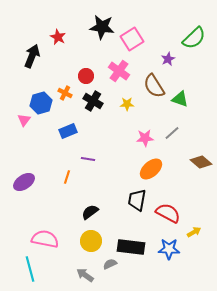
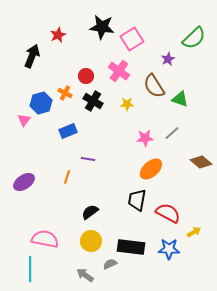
red star: moved 2 px up; rotated 21 degrees clockwise
cyan line: rotated 15 degrees clockwise
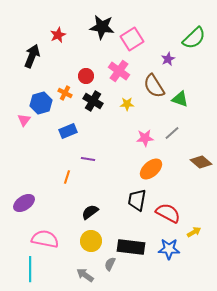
purple ellipse: moved 21 px down
gray semicircle: rotated 40 degrees counterclockwise
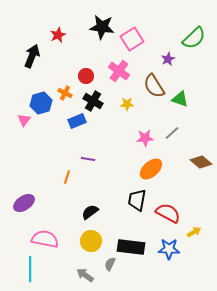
blue rectangle: moved 9 px right, 10 px up
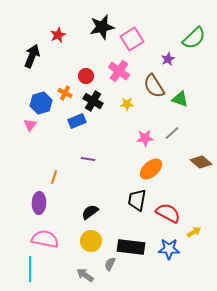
black star: rotated 20 degrees counterclockwise
pink triangle: moved 6 px right, 5 px down
orange line: moved 13 px left
purple ellipse: moved 15 px right; rotated 55 degrees counterclockwise
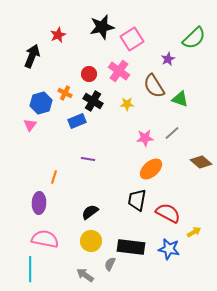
red circle: moved 3 px right, 2 px up
blue star: rotated 10 degrees clockwise
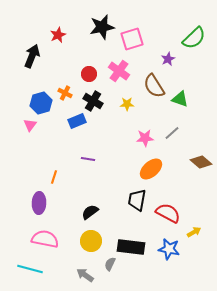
pink square: rotated 15 degrees clockwise
cyan line: rotated 75 degrees counterclockwise
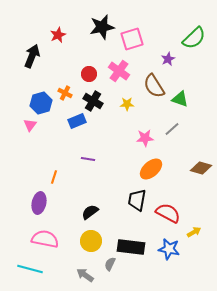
gray line: moved 4 px up
brown diamond: moved 6 px down; rotated 25 degrees counterclockwise
purple ellipse: rotated 10 degrees clockwise
